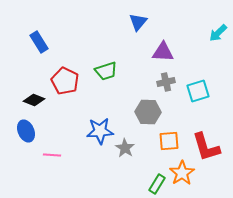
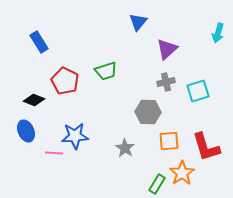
cyan arrow: rotated 30 degrees counterclockwise
purple triangle: moved 4 px right, 3 px up; rotated 45 degrees counterclockwise
blue star: moved 25 px left, 5 px down
pink line: moved 2 px right, 2 px up
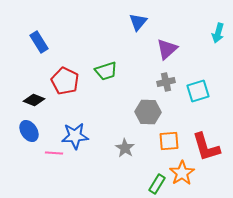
blue ellipse: moved 3 px right; rotated 10 degrees counterclockwise
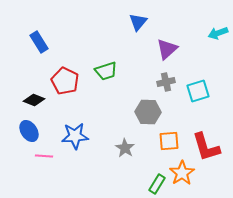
cyan arrow: rotated 54 degrees clockwise
pink line: moved 10 px left, 3 px down
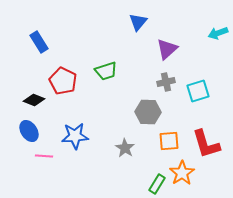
red pentagon: moved 2 px left
red L-shape: moved 3 px up
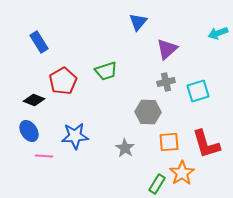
red pentagon: rotated 16 degrees clockwise
orange square: moved 1 px down
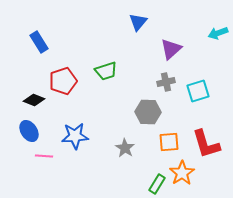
purple triangle: moved 4 px right
red pentagon: rotated 12 degrees clockwise
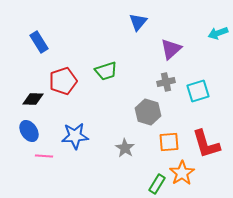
black diamond: moved 1 px left, 1 px up; rotated 20 degrees counterclockwise
gray hexagon: rotated 15 degrees clockwise
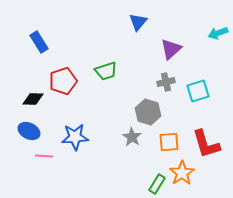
blue ellipse: rotated 30 degrees counterclockwise
blue star: moved 1 px down
gray star: moved 7 px right, 11 px up
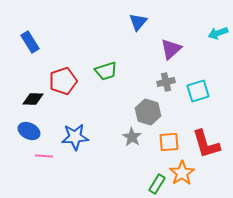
blue rectangle: moved 9 px left
